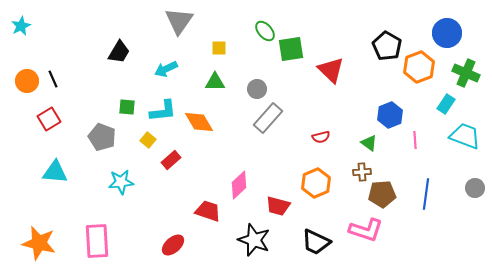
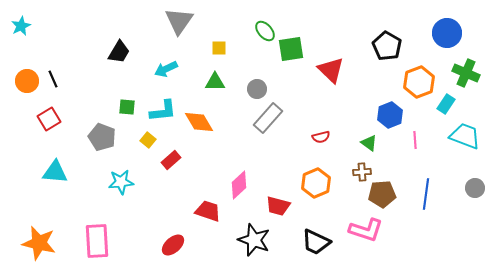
orange hexagon at (419, 67): moved 15 px down
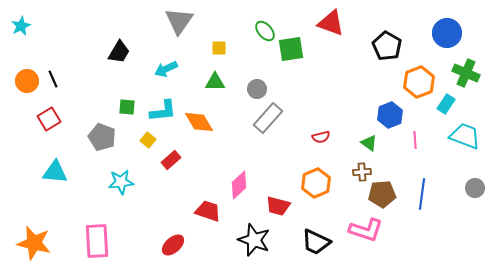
red triangle at (331, 70): moved 47 px up; rotated 24 degrees counterclockwise
blue line at (426, 194): moved 4 px left
orange star at (39, 243): moved 5 px left
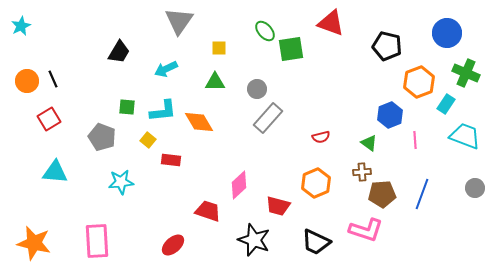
black pentagon at (387, 46): rotated 16 degrees counterclockwise
red rectangle at (171, 160): rotated 48 degrees clockwise
blue line at (422, 194): rotated 12 degrees clockwise
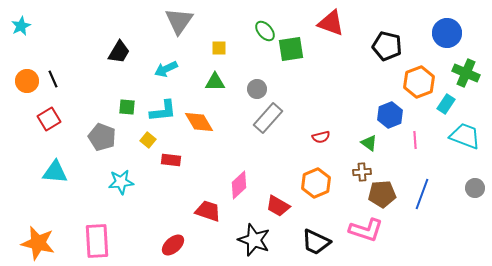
red trapezoid at (278, 206): rotated 15 degrees clockwise
orange star at (34, 243): moved 4 px right
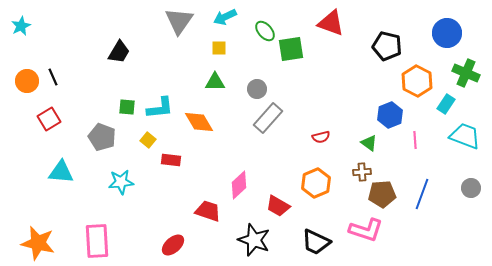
cyan arrow at (166, 69): moved 59 px right, 52 px up
black line at (53, 79): moved 2 px up
orange hexagon at (419, 82): moved 2 px left, 1 px up; rotated 12 degrees counterclockwise
cyan L-shape at (163, 111): moved 3 px left, 3 px up
cyan triangle at (55, 172): moved 6 px right
gray circle at (475, 188): moved 4 px left
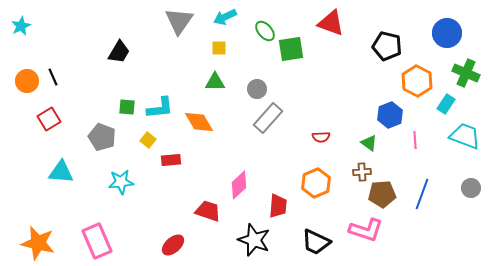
red semicircle at (321, 137): rotated 12 degrees clockwise
red rectangle at (171, 160): rotated 12 degrees counterclockwise
red trapezoid at (278, 206): rotated 115 degrees counterclockwise
pink rectangle at (97, 241): rotated 20 degrees counterclockwise
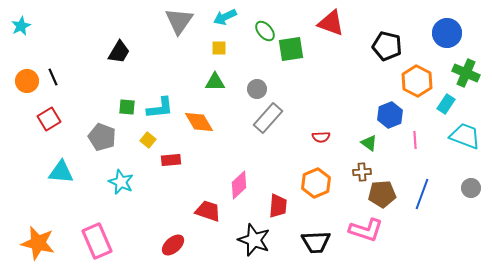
cyan star at (121, 182): rotated 30 degrees clockwise
black trapezoid at (316, 242): rotated 28 degrees counterclockwise
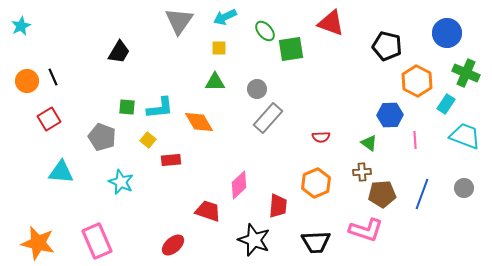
blue hexagon at (390, 115): rotated 20 degrees clockwise
gray circle at (471, 188): moved 7 px left
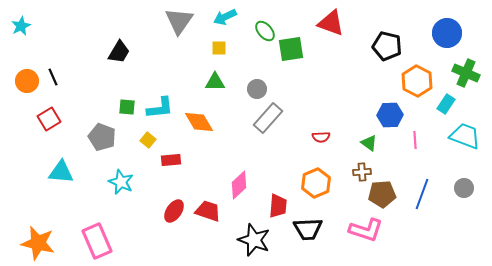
black trapezoid at (316, 242): moved 8 px left, 13 px up
red ellipse at (173, 245): moved 1 px right, 34 px up; rotated 15 degrees counterclockwise
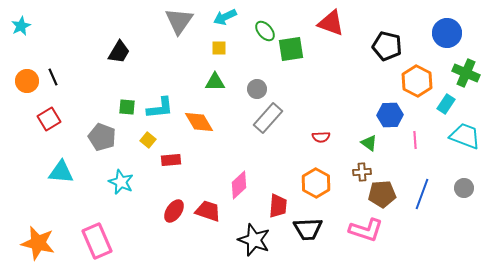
orange hexagon at (316, 183): rotated 8 degrees counterclockwise
